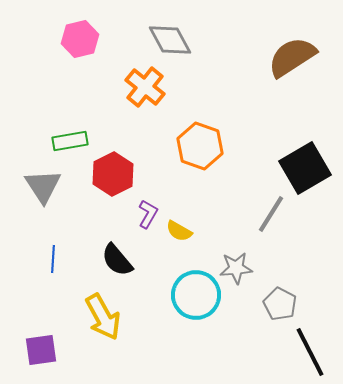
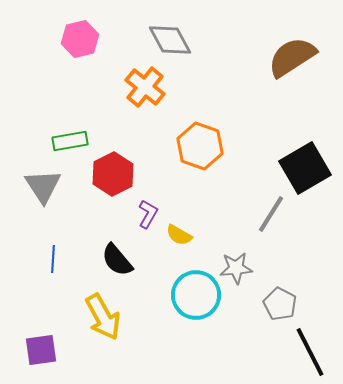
yellow semicircle: moved 4 px down
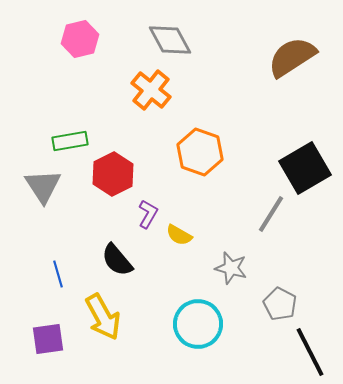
orange cross: moved 6 px right, 3 px down
orange hexagon: moved 6 px down
blue line: moved 5 px right, 15 px down; rotated 20 degrees counterclockwise
gray star: moved 5 px left; rotated 20 degrees clockwise
cyan circle: moved 2 px right, 29 px down
purple square: moved 7 px right, 11 px up
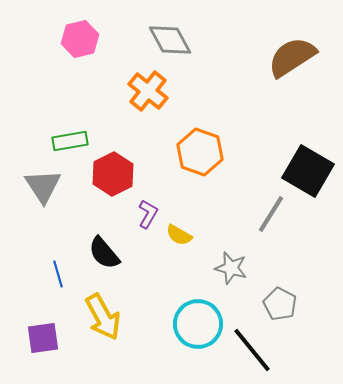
orange cross: moved 3 px left, 1 px down
black square: moved 3 px right, 3 px down; rotated 30 degrees counterclockwise
black semicircle: moved 13 px left, 7 px up
purple square: moved 5 px left, 1 px up
black line: moved 58 px left, 2 px up; rotated 12 degrees counterclockwise
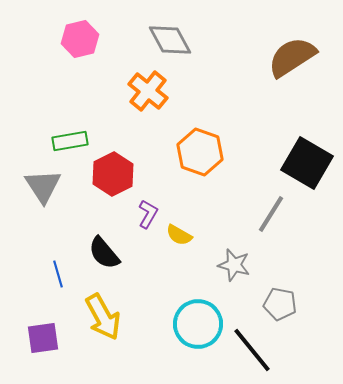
black square: moved 1 px left, 8 px up
gray star: moved 3 px right, 3 px up
gray pentagon: rotated 16 degrees counterclockwise
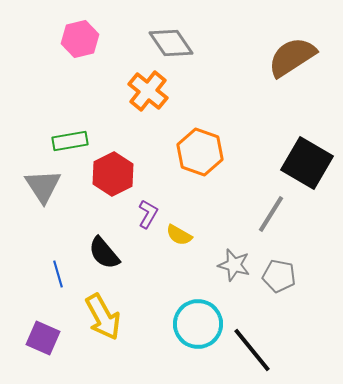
gray diamond: moved 1 px right, 3 px down; rotated 6 degrees counterclockwise
gray pentagon: moved 1 px left, 28 px up
purple square: rotated 32 degrees clockwise
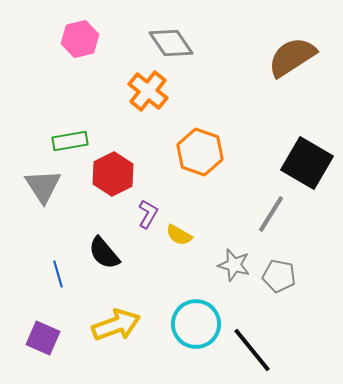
yellow arrow: moved 13 px right, 8 px down; rotated 81 degrees counterclockwise
cyan circle: moved 2 px left
